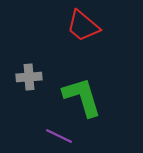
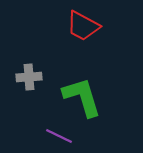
red trapezoid: rotated 12 degrees counterclockwise
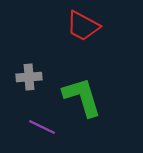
purple line: moved 17 px left, 9 px up
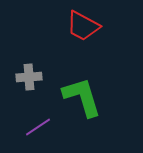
purple line: moved 4 px left; rotated 60 degrees counterclockwise
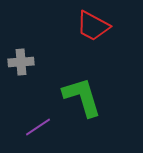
red trapezoid: moved 10 px right
gray cross: moved 8 px left, 15 px up
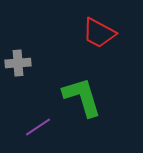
red trapezoid: moved 6 px right, 7 px down
gray cross: moved 3 px left, 1 px down
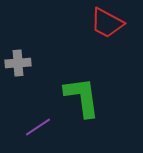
red trapezoid: moved 8 px right, 10 px up
green L-shape: rotated 9 degrees clockwise
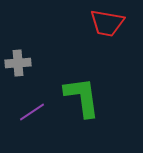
red trapezoid: rotated 18 degrees counterclockwise
purple line: moved 6 px left, 15 px up
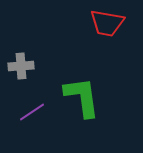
gray cross: moved 3 px right, 3 px down
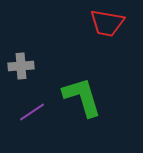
green L-shape: rotated 9 degrees counterclockwise
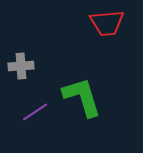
red trapezoid: rotated 15 degrees counterclockwise
purple line: moved 3 px right
